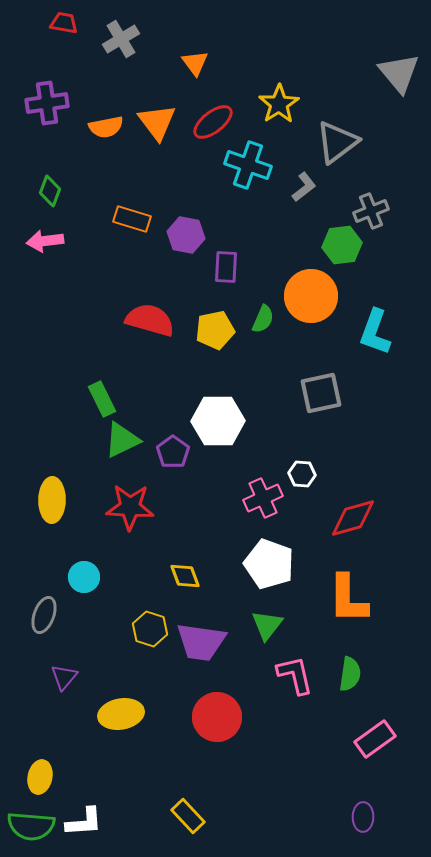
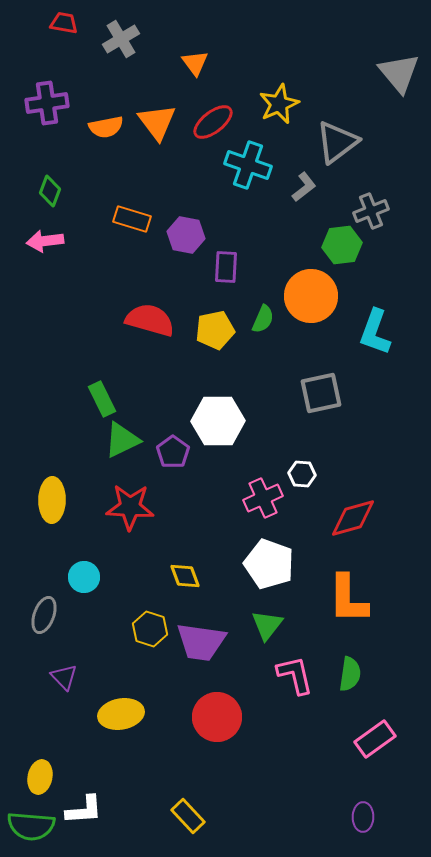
yellow star at (279, 104): rotated 9 degrees clockwise
purple triangle at (64, 677): rotated 24 degrees counterclockwise
white L-shape at (84, 822): moved 12 px up
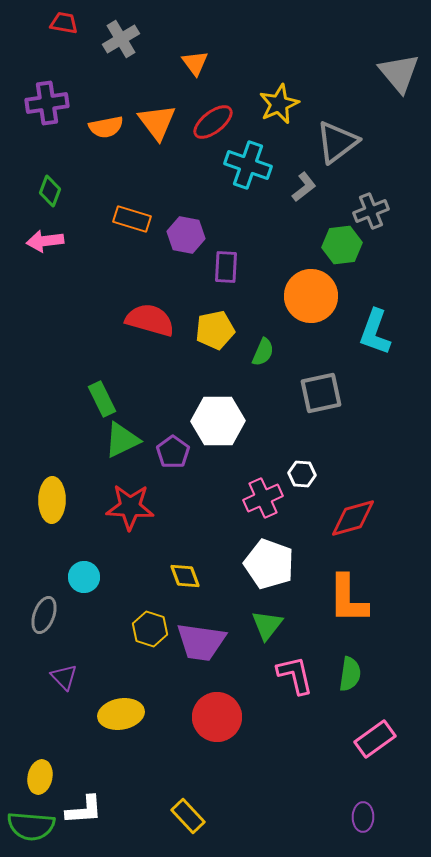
green semicircle at (263, 319): moved 33 px down
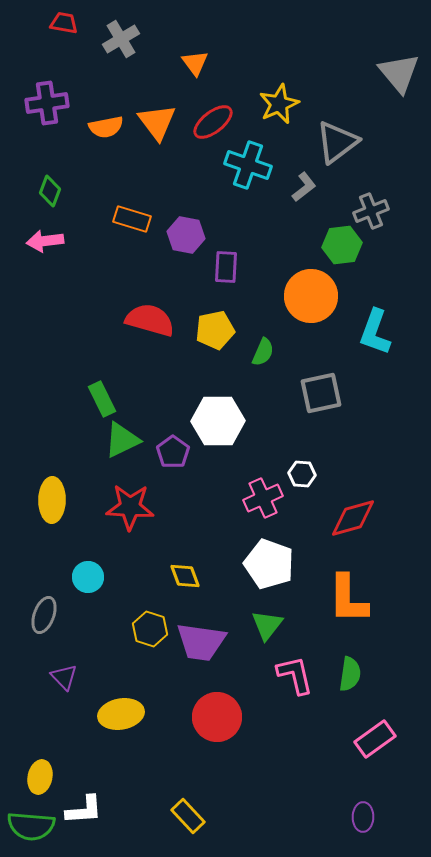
cyan circle at (84, 577): moved 4 px right
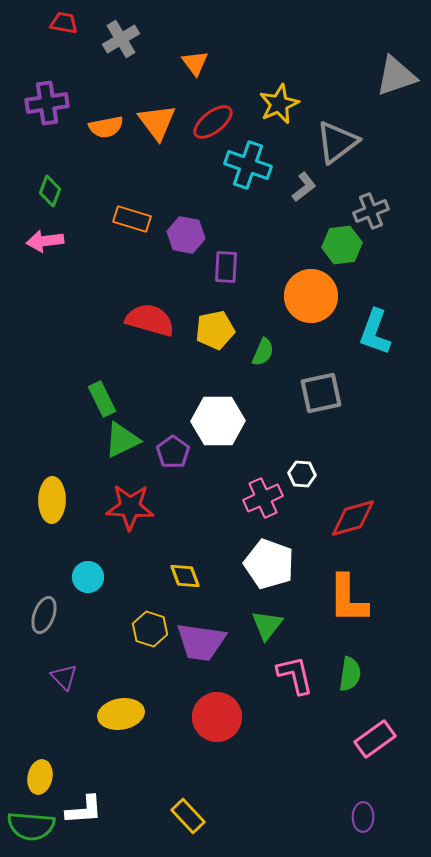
gray triangle at (399, 73): moved 3 px left, 3 px down; rotated 51 degrees clockwise
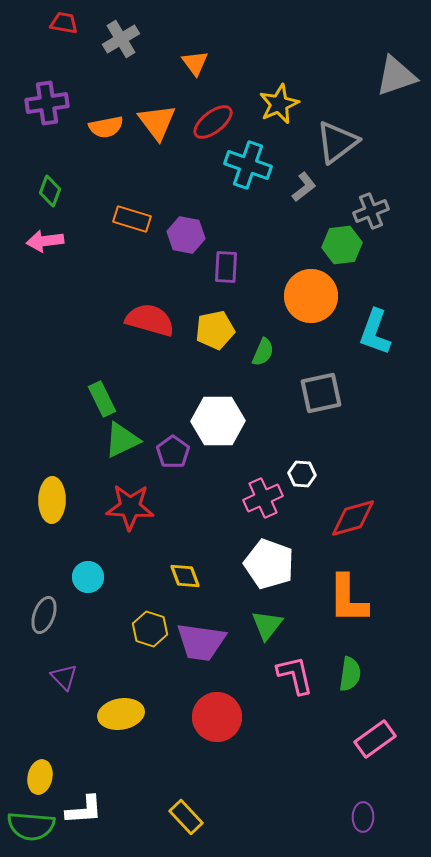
yellow rectangle at (188, 816): moved 2 px left, 1 px down
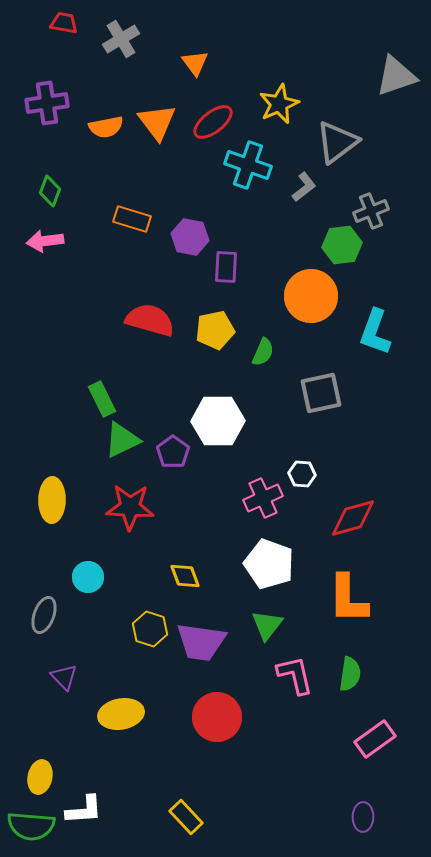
purple hexagon at (186, 235): moved 4 px right, 2 px down
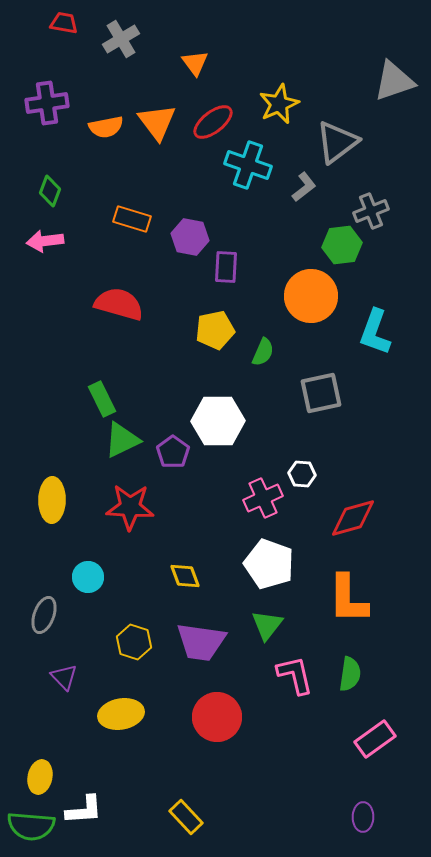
gray triangle at (396, 76): moved 2 px left, 5 px down
red semicircle at (150, 320): moved 31 px left, 16 px up
yellow hexagon at (150, 629): moved 16 px left, 13 px down
